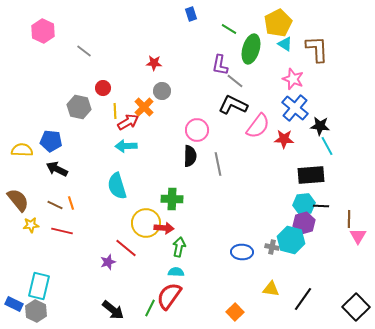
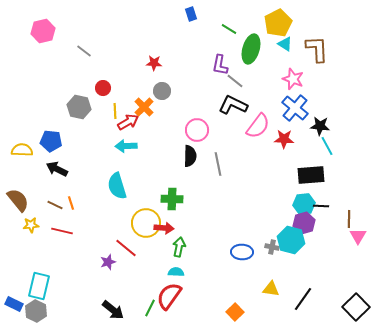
pink hexagon at (43, 31): rotated 20 degrees clockwise
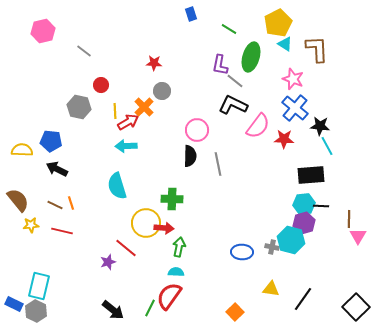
green ellipse at (251, 49): moved 8 px down
red circle at (103, 88): moved 2 px left, 3 px up
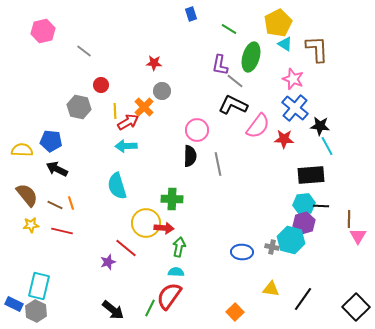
brown semicircle at (18, 200): moved 9 px right, 5 px up
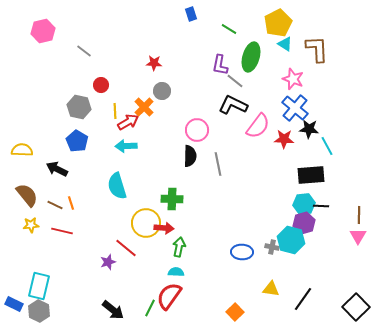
black star at (320, 126): moved 11 px left, 3 px down
blue pentagon at (51, 141): moved 26 px right; rotated 25 degrees clockwise
brown line at (349, 219): moved 10 px right, 4 px up
gray hexagon at (36, 311): moved 3 px right
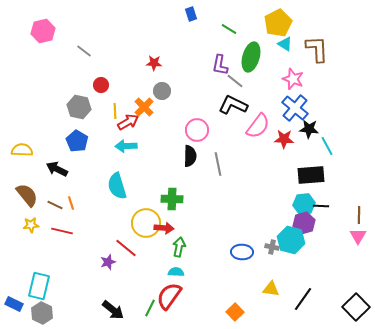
gray hexagon at (39, 311): moved 3 px right, 2 px down
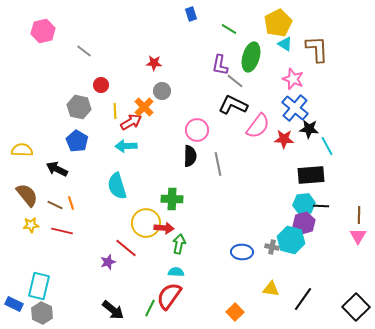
red arrow at (128, 122): moved 3 px right
green arrow at (179, 247): moved 3 px up
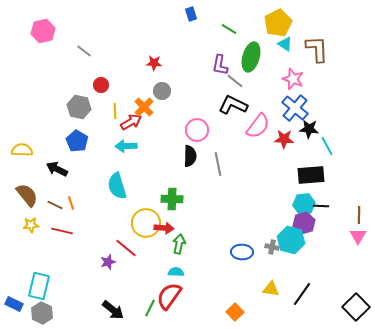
black line at (303, 299): moved 1 px left, 5 px up
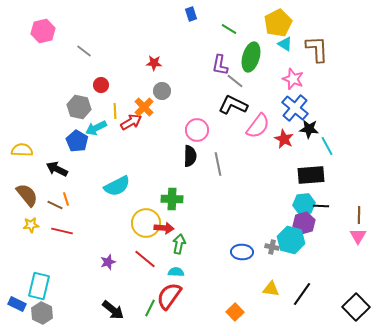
red star at (284, 139): rotated 24 degrees clockwise
cyan arrow at (126, 146): moved 30 px left, 18 px up; rotated 25 degrees counterclockwise
cyan semicircle at (117, 186): rotated 100 degrees counterclockwise
orange line at (71, 203): moved 5 px left, 4 px up
red line at (126, 248): moved 19 px right, 11 px down
blue rectangle at (14, 304): moved 3 px right
